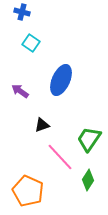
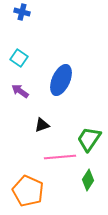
cyan square: moved 12 px left, 15 px down
pink line: rotated 52 degrees counterclockwise
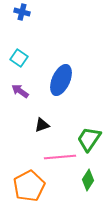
orange pentagon: moved 1 px right, 5 px up; rotated 20 degrees clockwise
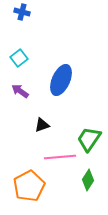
cyan square: rotated 18 degrees clockwise
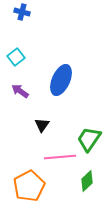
cyan square: moved 3 px left, 1 px up
black triangle: rotated 35 degrees counterclockwise
green diamond: moved 1 px left, 1 px down; rotated 15 degrees clockwise
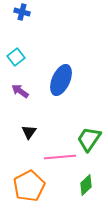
black triangle: moved 13 px left, 7 px down
green diamond: moved 1 px left, 4 px down
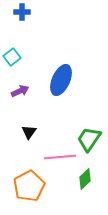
blue cross: rotated 14 degrees counterclockwise
cyan square: moved 4 px left
purple arrow: rotated 120 degrees clockwise
green diamond: moved 1 px left, 6 px up
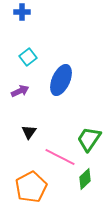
cyan square: moved 16 px right
pink line: rotated 32 degrees clockwise
orange pentagon: moved 2 px right, 1 px down
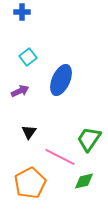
green diamond: moved 1 px left, 2 px down; rotated 30 degrees clockwise
orange pentagon: moved 1 px left, 4 px up
